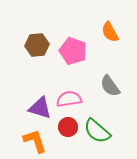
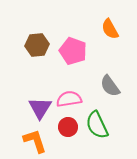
orange semicircle: moved 3 px up
purple triangle: rotated 45 degrees clockwise
green semicircle: moved 6 px up; rotated 24 degrees clockwise
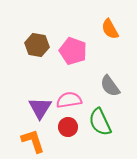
brown hexagon: rotated 15 degrees clockwise
pink semicircle: moved 1 px down
green semicircle: moved 3 px right, 3 px up
orange L-shape: moved 2 px left
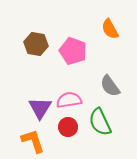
brown hexagon: moved 1 px left, 1 px up
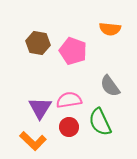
orange semicircle: rotated 55 degrees counterclockwise
brown hexagon: moved 2 px right, 1 px up
red circle: moved 1 px right
orange L-shape: rotated 152 degrees clockwise
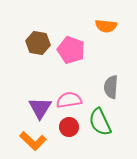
orange semicircle: moved 4 px left, 3 px up
pink pentagon: moved 2 px left, 1 px up
gray semicircle: moved 1 px right, 1 px down; rotated 40 degrees clockwise
